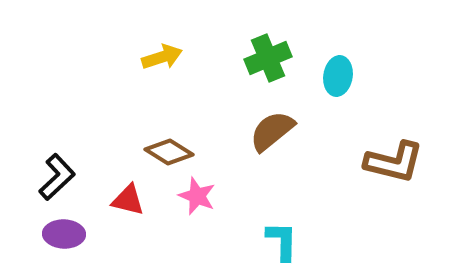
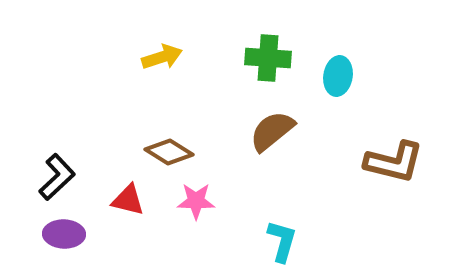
green cross: rotated 27 degrees clockwise
pink star: moved 1 px left, 5 px down; rotated 21 degrees counterclockwise
cyan L-shape: rotated 15 degrees clockwise
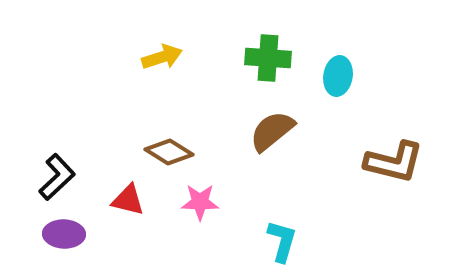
pink star: moved 4 px right, 1 px down
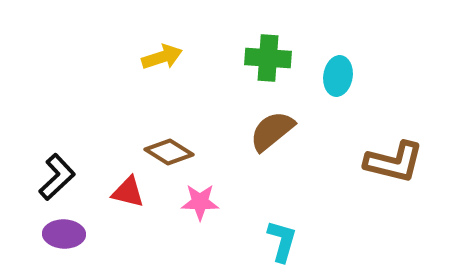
red triangle: moved 8 px up
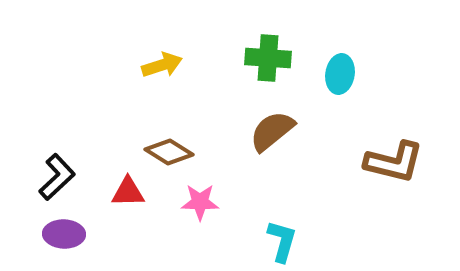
yellow arrow: moved 8 px down
cyan ellipse: moved 2 px right, 2 px up
red triangle: rotated 15 degrees counterclockwise
